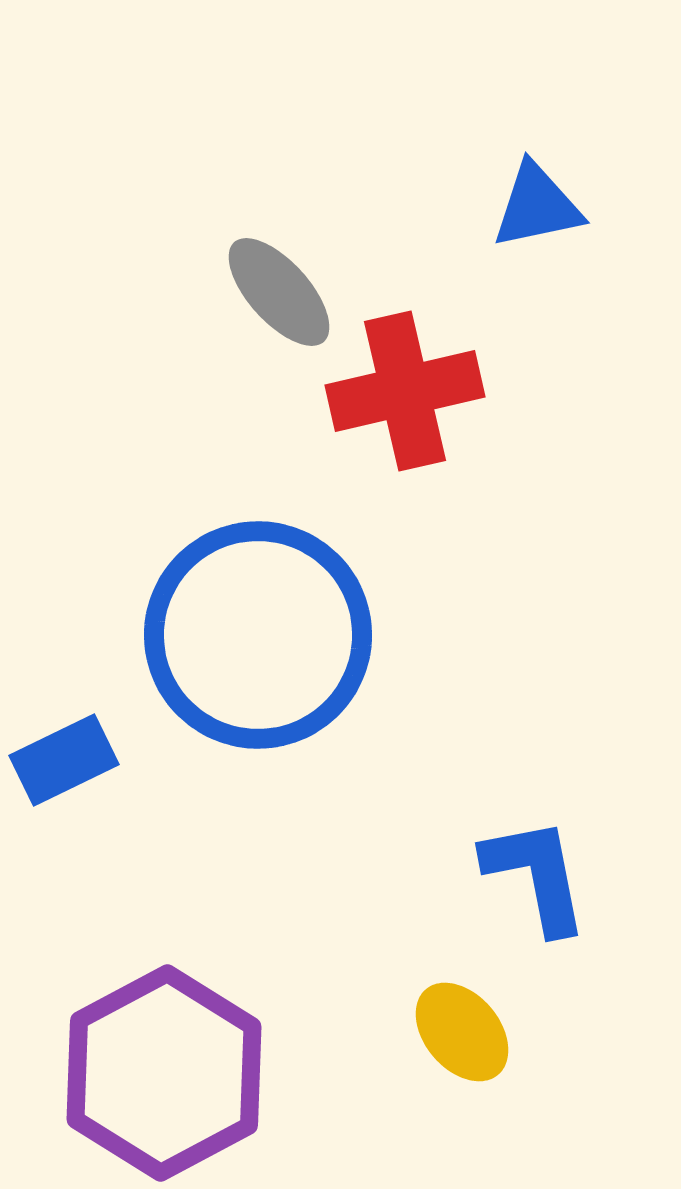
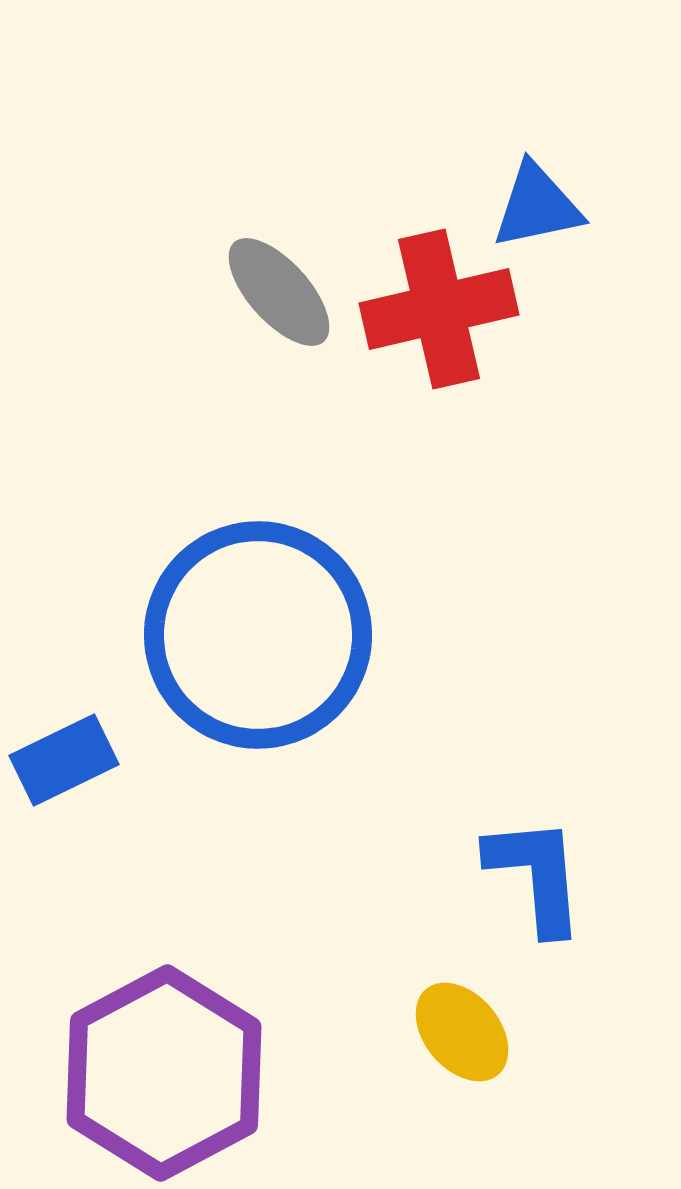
red cross: moved 34 px right, 82 px up
blue L-shape: rotated 6 degrees clockwise
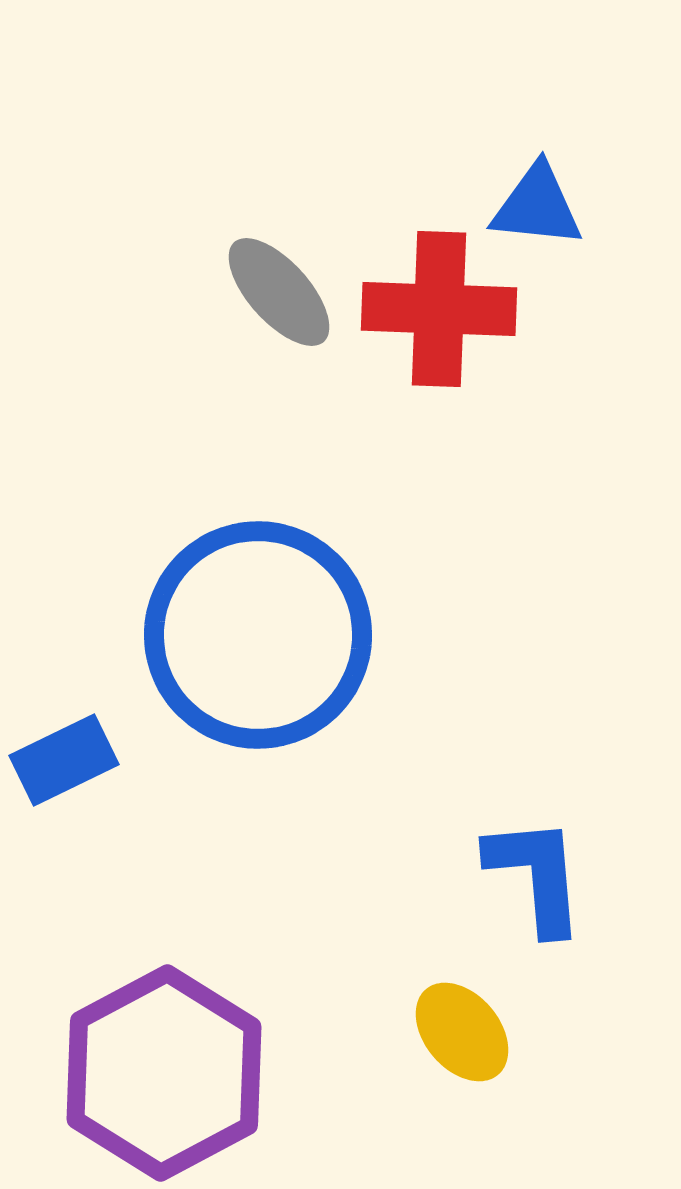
blue triangle: rotated 18 degrees clockwise
red cross: rotated 15 degrees clockwise
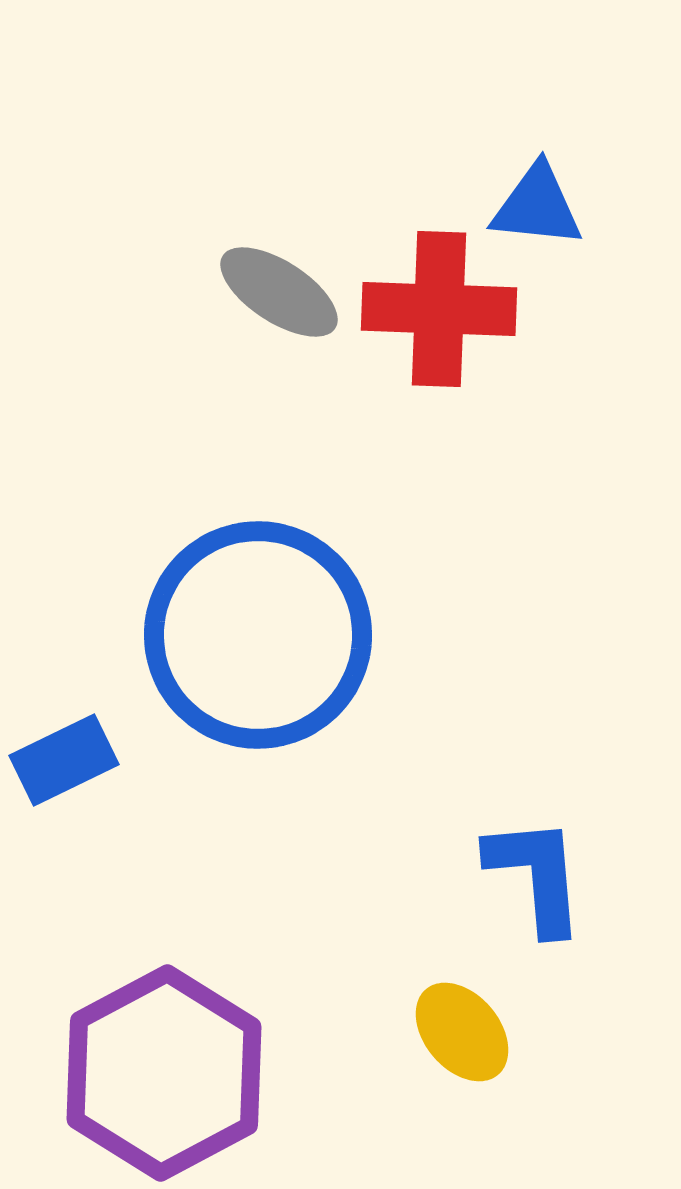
gray ellipse: rotated 15 degrees counterclockwise
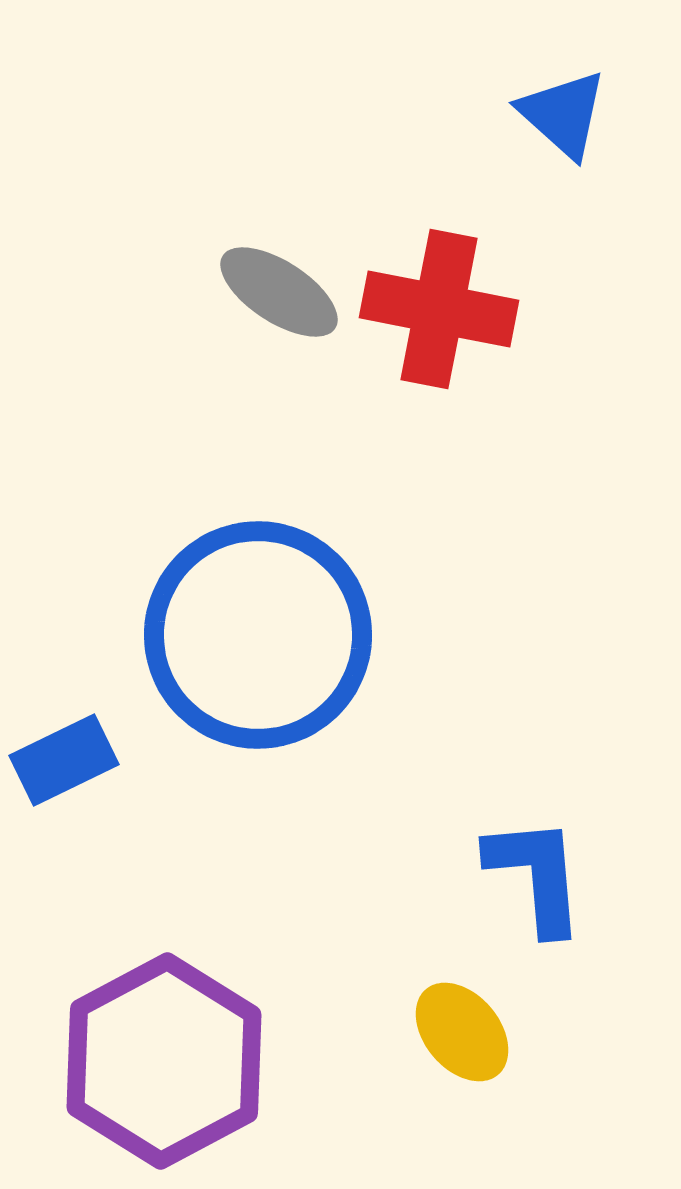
blue triangle: moved 26 px right, 92 px up; rotated 36 degrees clockwise
red cross: rotated 9 degrees clockwise
purple hexagon: moved 12 px up
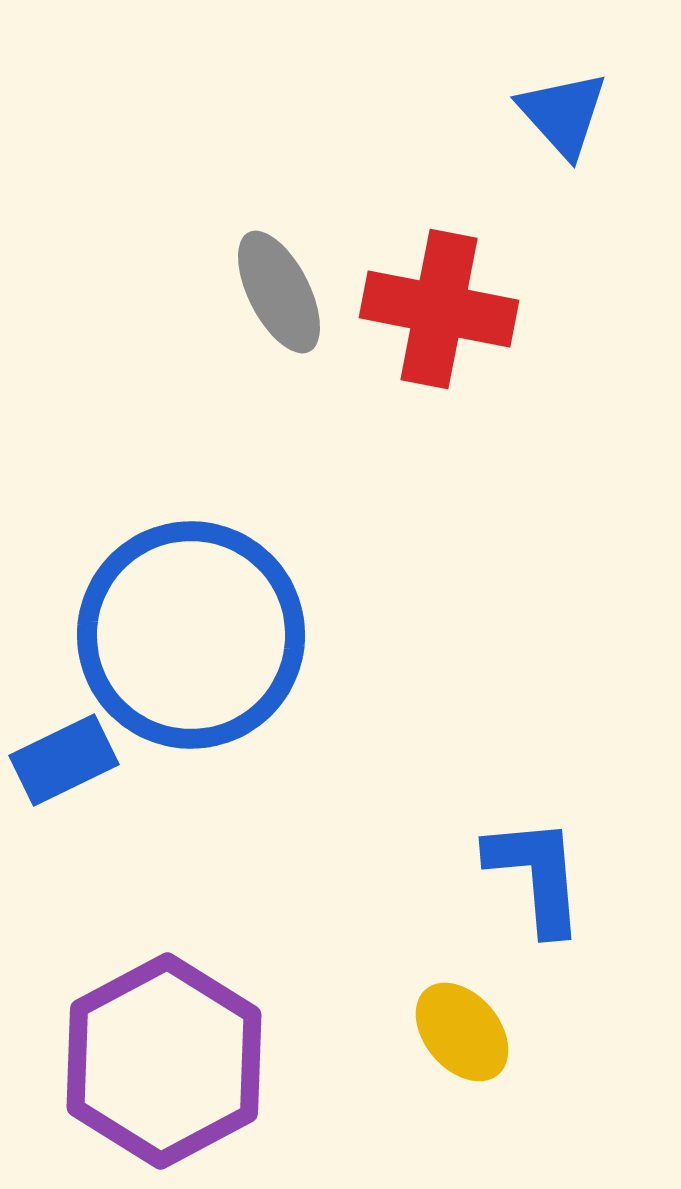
blue triangle: rotated 6 degrees clockwise
gray ellipse: rotated 30 degrees clockwise
blue circle: moved 67 px left
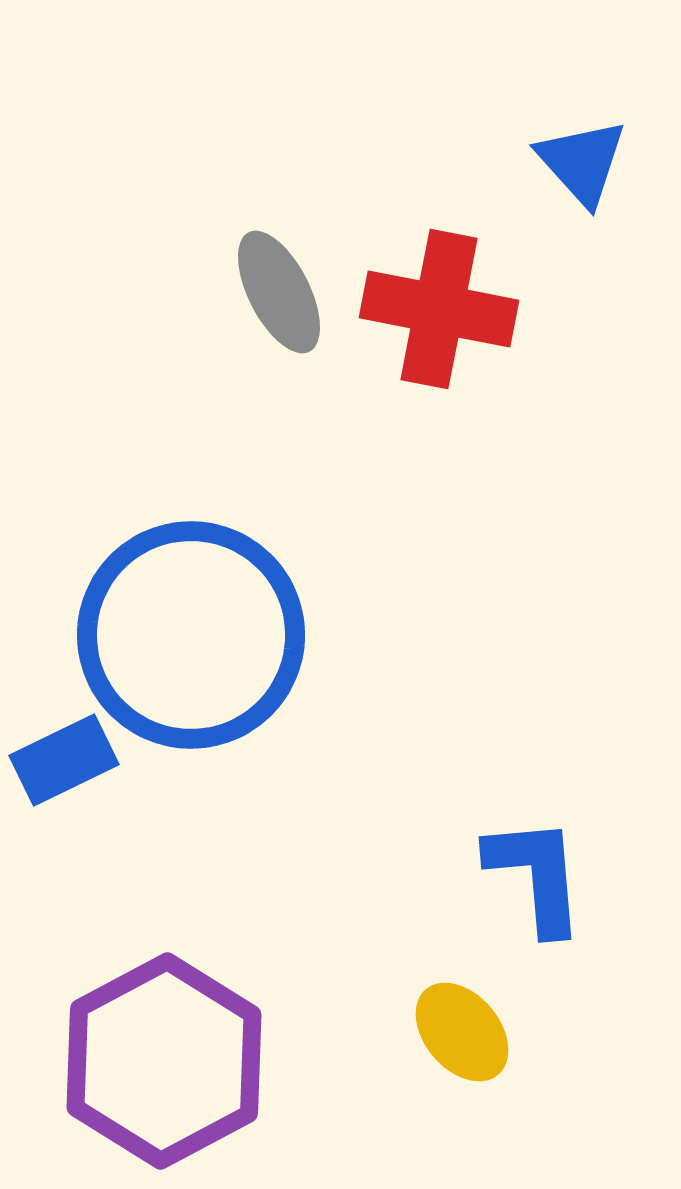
blue triangle: moved 19 px right, 48 px down
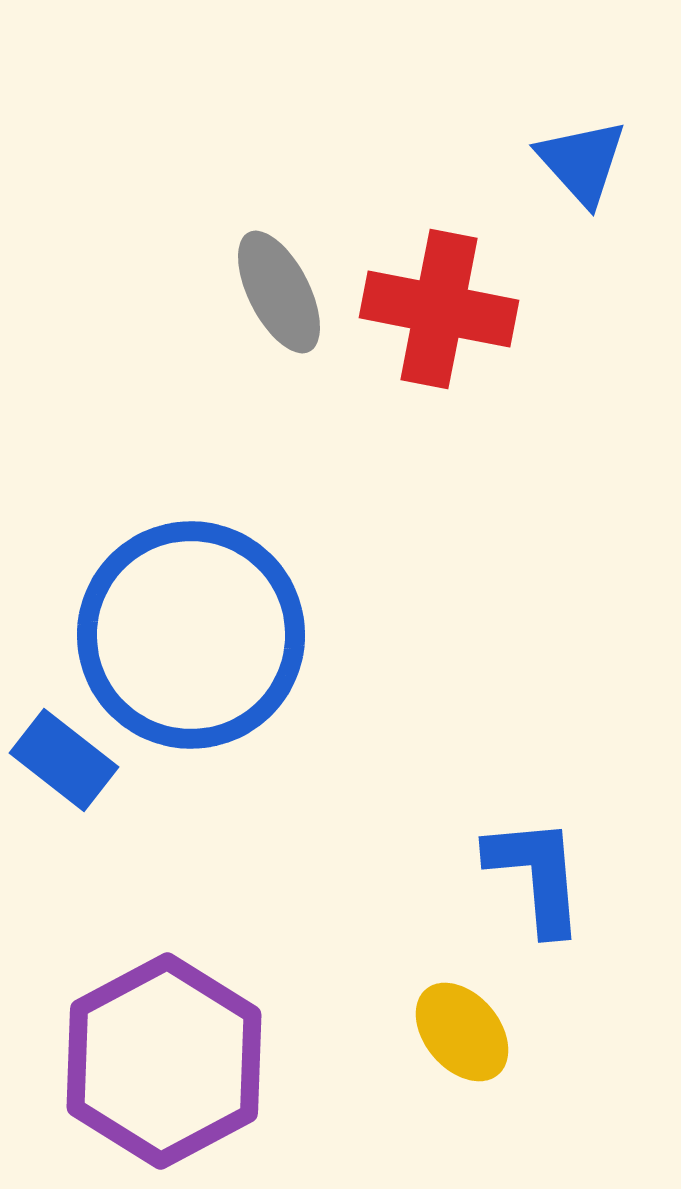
blue rectangle: rotated 64 degrees clockwise
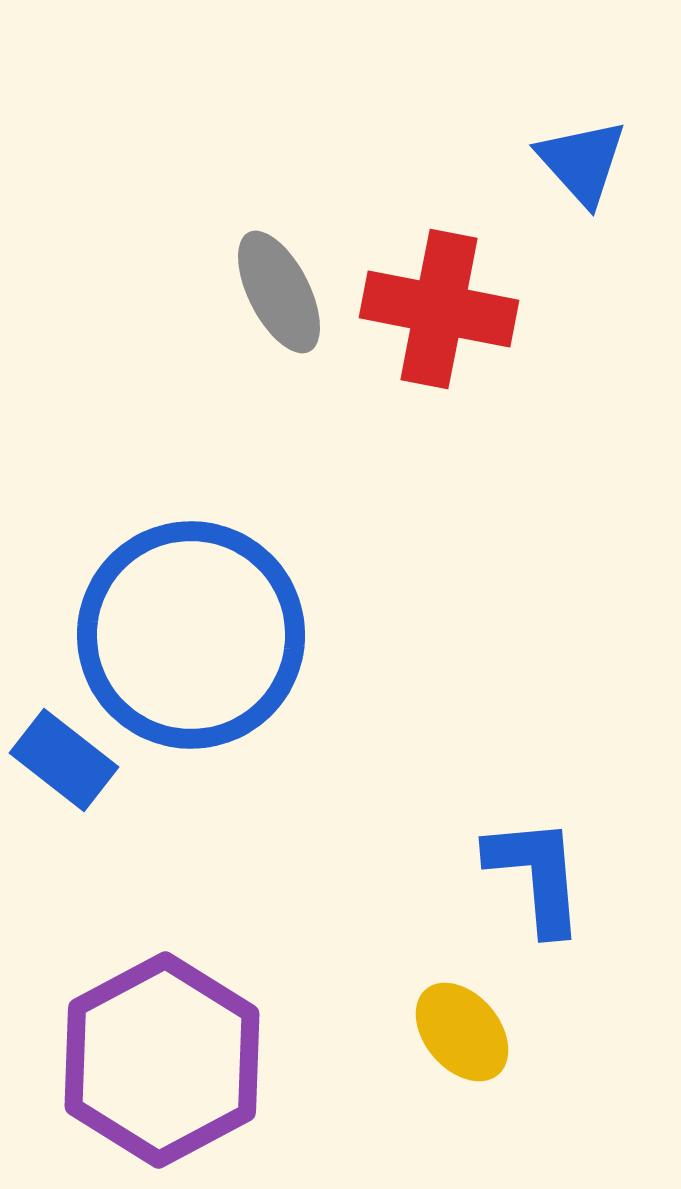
purple hexagon: moved 2 px left, 1 px up
